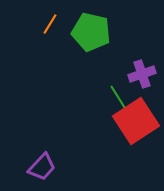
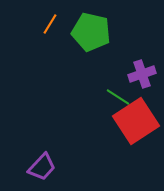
green line: rotated 25 degrees counterclockwise
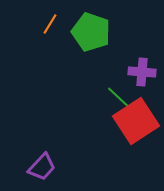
green pentagon: rotated 6 degrees clockwise
purple cross: moved 2 px up; rotated 24 degrees clockwise
green line: rotated 10 degrees clockwise
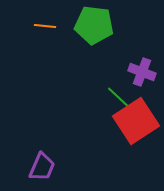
orange line: moved 5 px left, 2 px down; rotated 65 degrees clockwise
green pentagon: moved 3 px right, 7 px up; rotated 12 degrees counterclockwise
purple cross: rotated 16 degrees clockwise
purple trapezoid: rotated 20 degrees counterclockwise
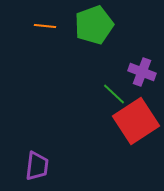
green pentagon: rotated 27 degrees counterclockwise
green line: moved 4 px left, 3 px up
purple trapezoid: moved 5 px left, 1 px up; rotated 16 degrees counterclockwise
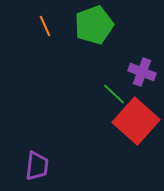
orange line: rotated 60 degrees clockwise
red square: rotated 15 degrees counterclockwise
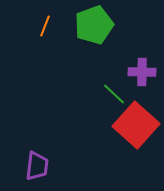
orange line: rotated 45 degrees clockwise
purple cross: rotated 20 degrees counterclockwise
red square: moved 4 px down
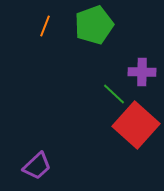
purple trapezoid: rotated 40 degrees clockwise
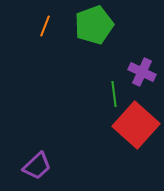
purple cross: rotated 24 degrees clockwise
green line: rotated 40 degrees clockwise
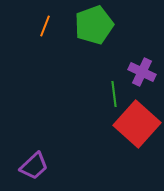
red square: moved 1 px right, 1 px up
purple trapezoid: moved 3 px left
